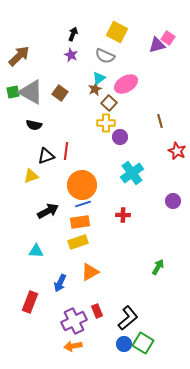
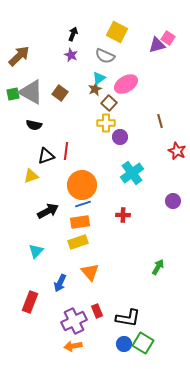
green square at (13, 92): moved 2 px down
cyan triangle at (36, 251): rotated 49 degrees counterclockwise
orange triangle at (90, 272): rotated 42 degrees counterclockwise
black L-shape at (128, 318): rotated 50 degrees clockwise
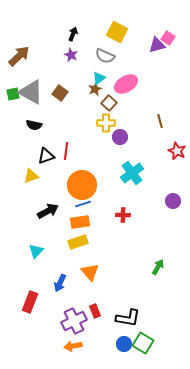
red rectangle at (97, 311): moved 2 px left
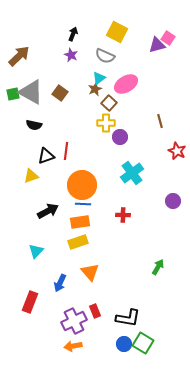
blue line at (83, 204): rotated 21 degrees clockwise
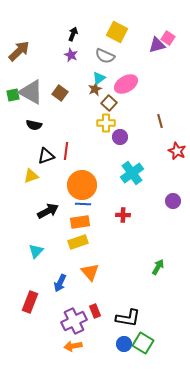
brown arrow at (19, 56): moved 5 px up
green square at (13, 94): moved 1 px down
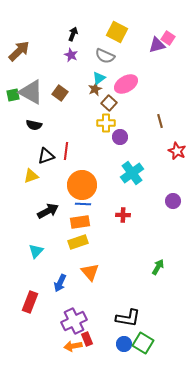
red rectangle at (95, 311): moved 8 px left, 28 px down
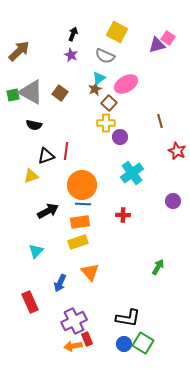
red rectangle at (30, 302): rotated 45 degrees counterclockwise
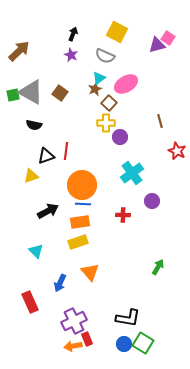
purple circle at (173, 201): moved 21 px left
cyan triangle at (36, 251): rotated 28 degrees counterclockwise
